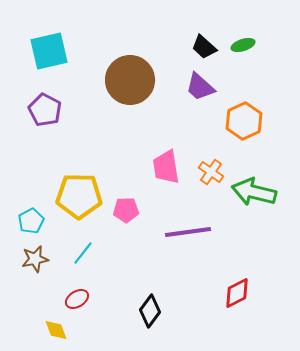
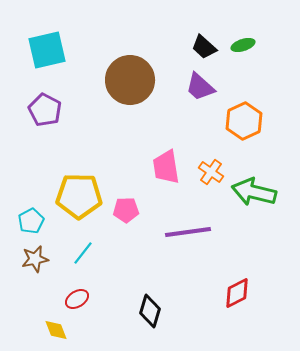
cyan square: moved 2 px left, 1 px up
black diamond: rotated 20 degrees counterclockwise
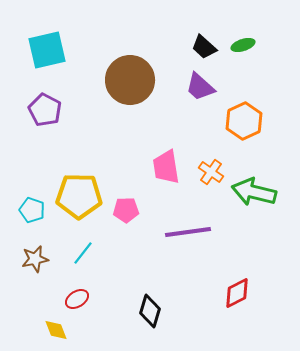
cyan pentagon: moved 1 px right, 11 px up; rotated 25 degrees counterclockwise
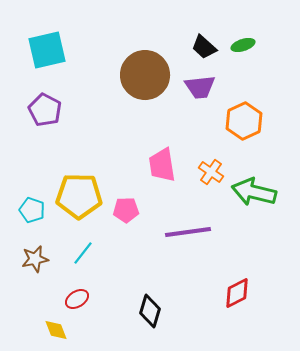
brown circle: moved 15 px right, 5 px up
purple trapezoid: rotated 48 degrees counterclockwise
pink trapezoid: moved 4 px left, 2 px up
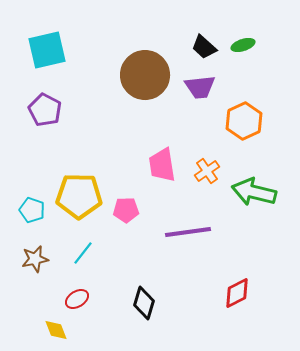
orange cross: moved 4 px left, 1 px up; rotated 20 degrees clockwise
black diamond: moved 6 px left, 8 px up
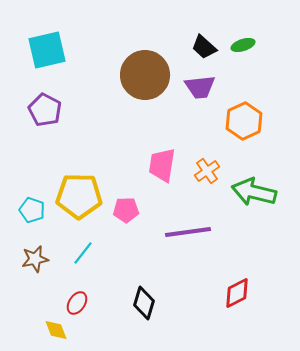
pink trapezoid: rotated 18 degrees clockwise
red ellipse: moved 4 px down; rotated 25 degrees counterclockwise
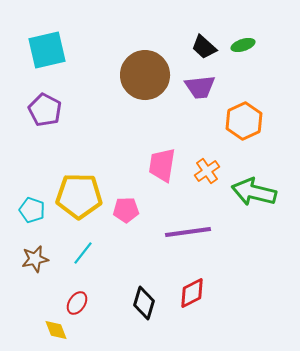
red diamond: moved 45 px left
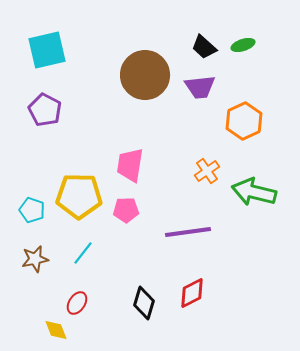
pink trapezoid: moved 32 px left
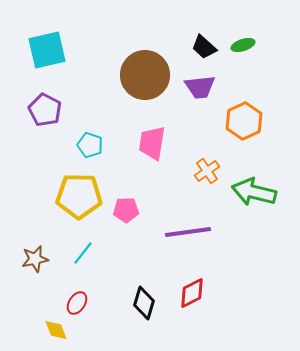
pink trapezoid: moved 22 px right, 22 px up
cyan pentagon: moved 58 px right, 65 px up
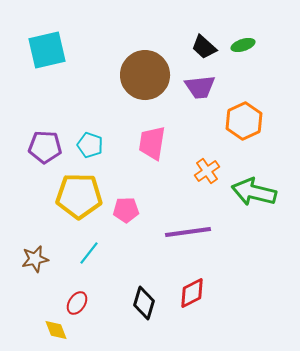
purple pentagon: moved 37 px down; rotated 24 degrees counterclockwise
cyan line: moved 6 px right
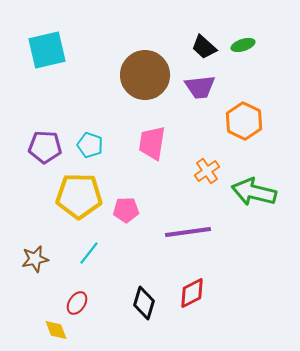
orange hexagon: rotated 9 degrees counterclockwise
